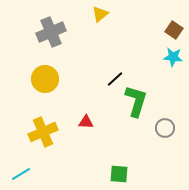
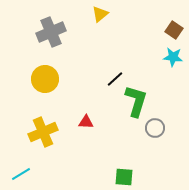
gray circle: moved 10 px left
green square: moved 5 px right, 3 px down
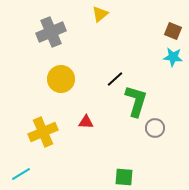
brown square: moved 1 px left, 1 px down; rotated 12 degrees counterclockwise
yellow circle: moved 16 px right
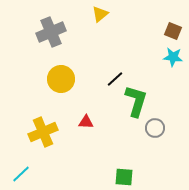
cyan line: rotated 12 degrees counterclockwise
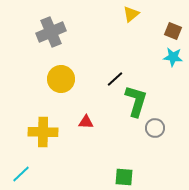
yellow triangle: moved 31 px right
yellow cross: rotated 24 degrees clockwise
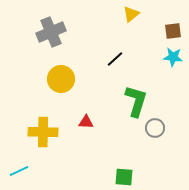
brown square: rotated 30 degrees counterclockwise
black line: moved 20 px up
cyan line: moved 2 px left, 3 px up; rotated 18 degrees clockwise
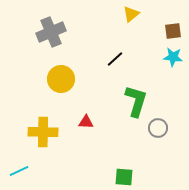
gray circle: moved 3 px right
